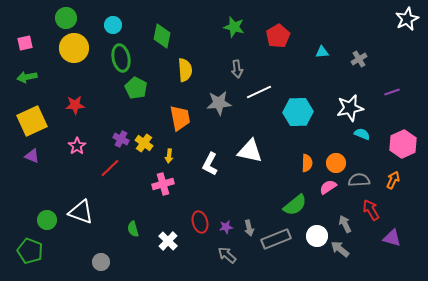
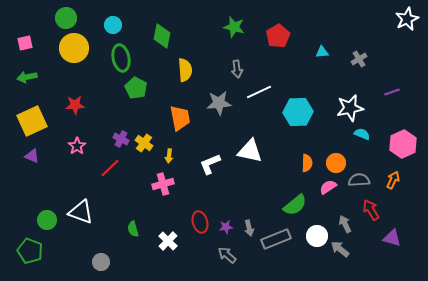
white L-shape at (210, 164): rotated 40 degrees clockwise
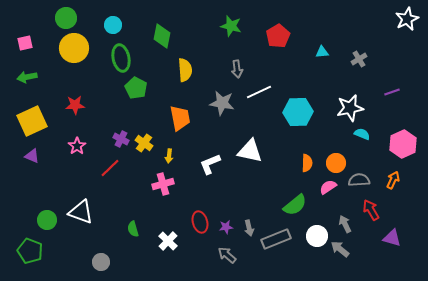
green star at (234, 27): moved 3 px left, 1 px up
gray star at (219, 103): moved 3 px right; rotated 15 degrees clockwise
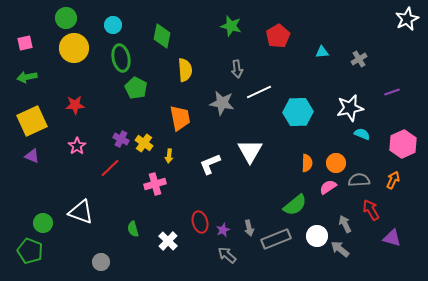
white triangle at (250, 151): rotated 48 degrees clockwise
pink cross at (163, 184): moved 8 px left
green circle at (47, 220): moved 4 px left, 3 px down
purple star at (226, 227): moved 3 px left, 3 px down; rotated 16 degrees counterclockwise
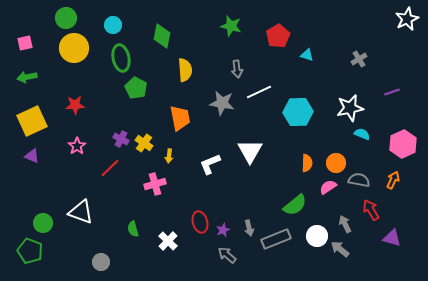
cyan triangle at (322, 52): moved 15 px left, 3 px down; rotated 24 degrees clockwise
gray semicircle at (359, 180): rotated 15 degrees clockwise
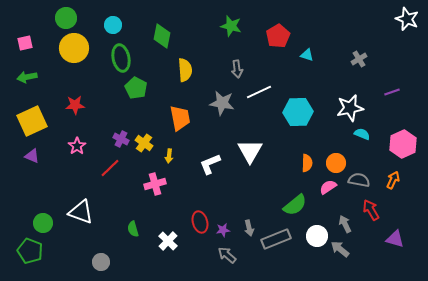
white star at (407, 19): rotated 25 degrees counterclockwise
purple star at (223, 230): rotated 16 degrees clockwise
purple triangle at (392, 238): moved 3 px right, 1 px down
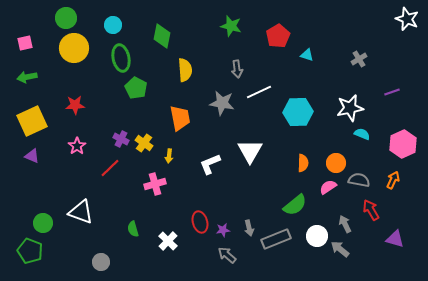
orange semicircle at (307, 163): moved 4 px left
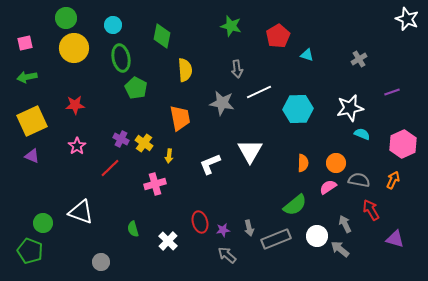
cyan hexagon at (298, 112): moved 3 px up
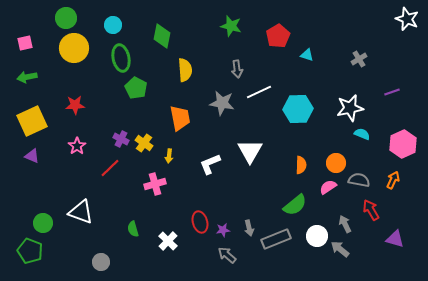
orange semicircle at (303, 163): moved 2 px left, 2 px down
